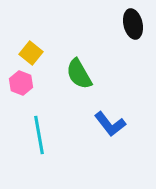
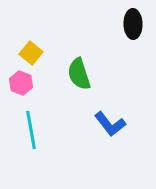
black ellipse: rotated 12 degrees clockwise
green semicircle: rotated 12 degrees clockwise
cyan line: moved 8 px left, 5 px up
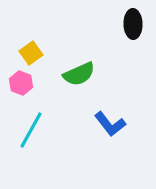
yellow square: rotated 15 degrees clockwise
green semicircle: rotated 96 degrees counterclockwise
cyan line: rotated 39 degrees clockwise
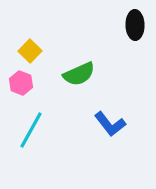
black ellipse: moved 2 px right, 1 px down
yellow square: moved 1 px left, 2 px up; rotated 10 degrees counterclockwise
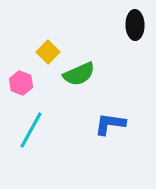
yellow square: moved 18 px right, 1 px down
blue L-shape: rotated 136 degrees clockwise
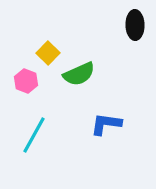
yellow square: moved 1 px down
pink hexagon: moved 5 px right, 2 px up
blue L-shape: moved 4 px left
cyan line: moved 3 px right, 5 px down
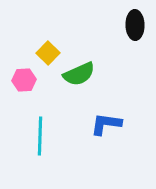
pink hexagon: moved 2 px left, 1 px up; rotated 25 degrees counterclockwise
cyan line: moved 6 px right, 1 px down; rotated 27 degrees counterclockwise
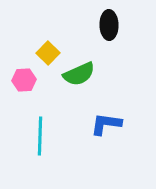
black ellipse: moved 26 px left
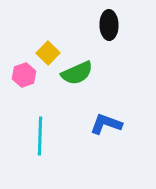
green semicircle: moved 2 px left, 1 px up
pink hexagon: moved 5 px up; rotated 15 degrees counterclockwise
blue L-shape: rotated 12 degrees clockwise
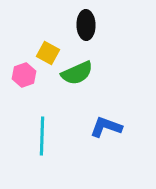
black ellipse: moved 23 px left
yellow square: rotated 15 degrees counterclockwise
blue L-shape: moved 3 px down
cyan line: moved 2 px right
